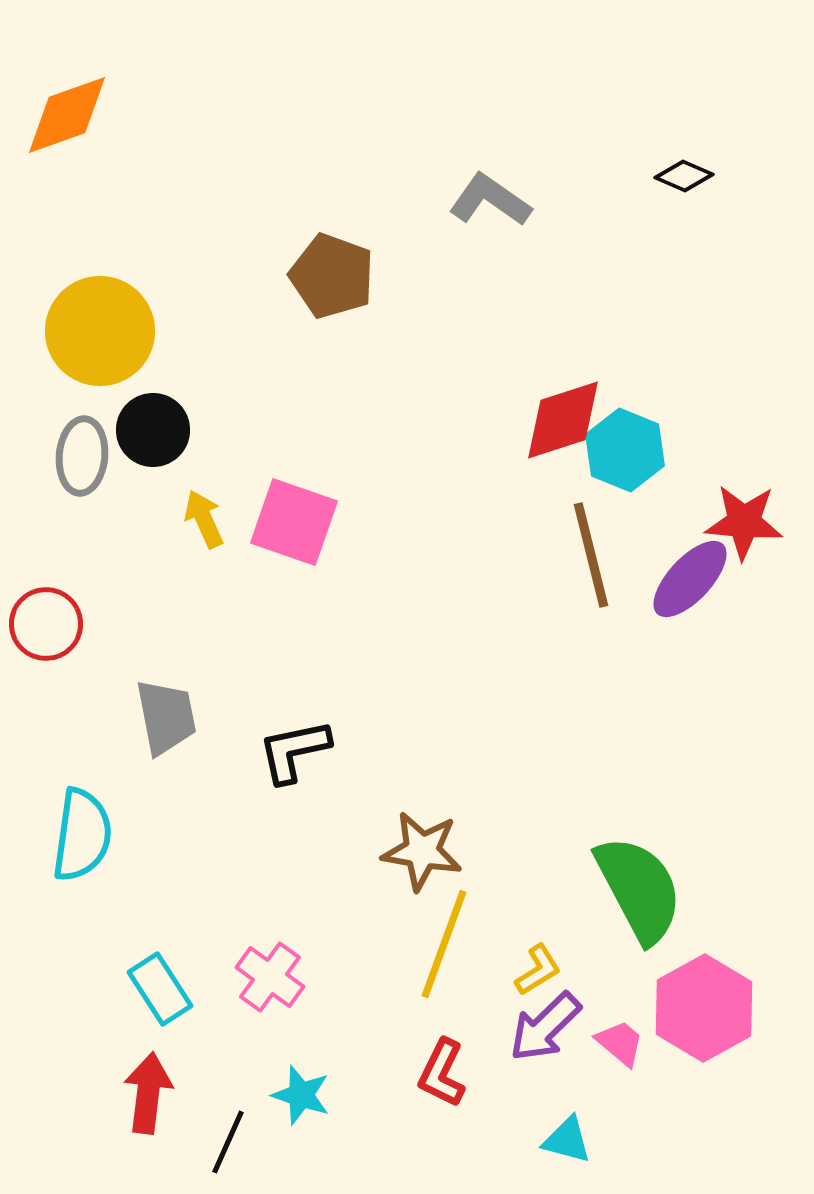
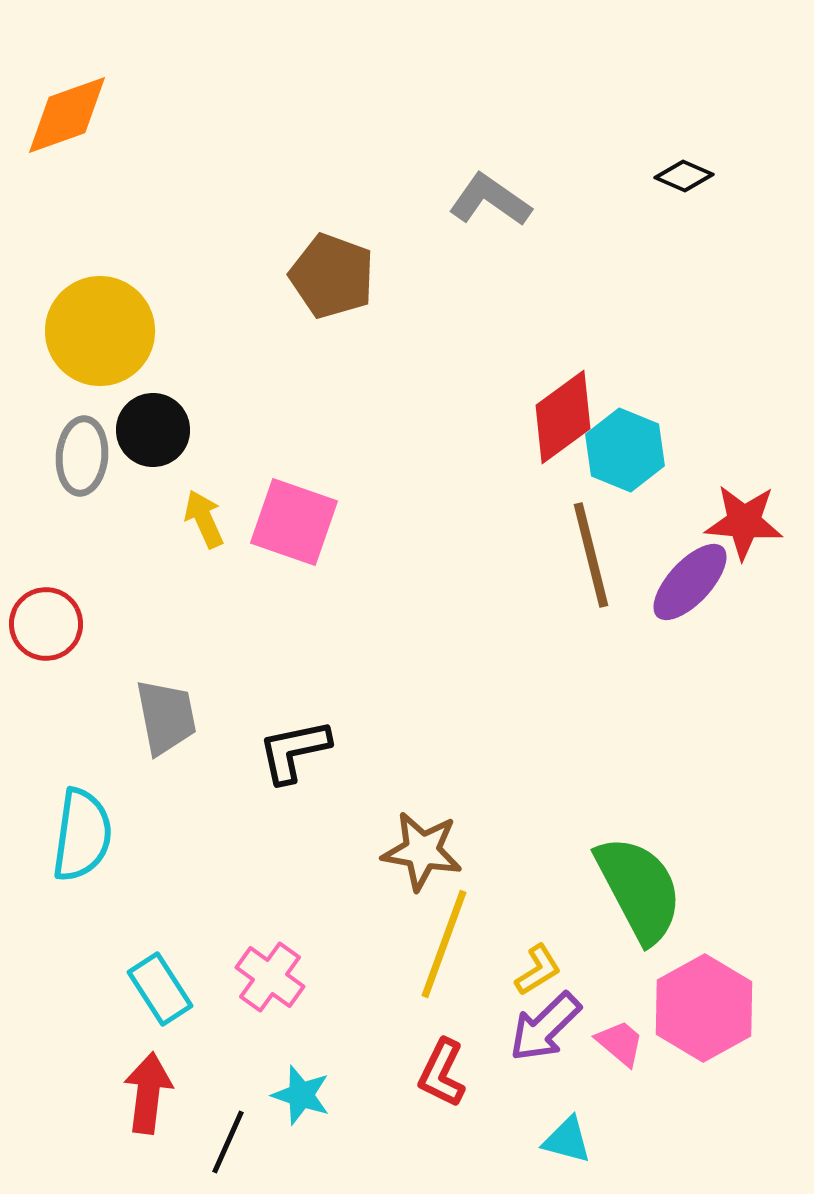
red diamond: moved 3 px up; rotated 18 degrees counterclockwise
purple ellipse: moved 3 px down
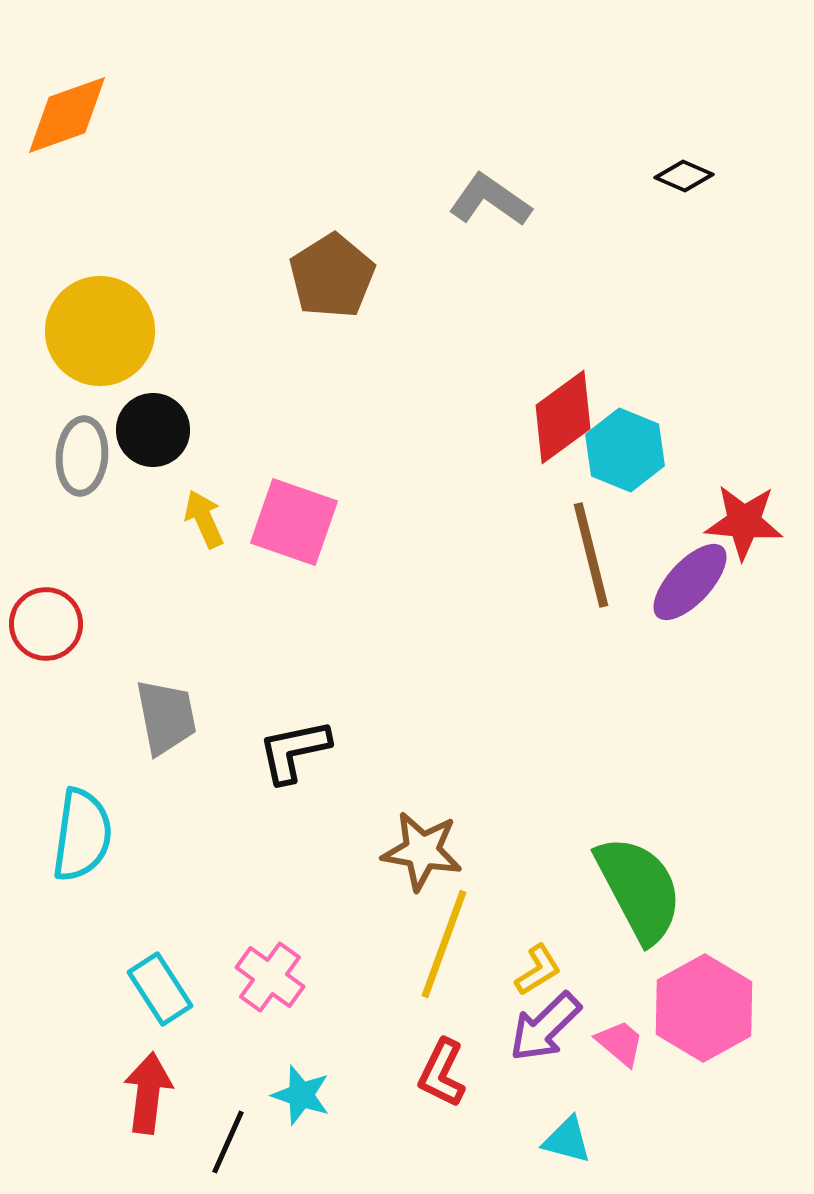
brown pentagon: rotated 20 degrees clockwise
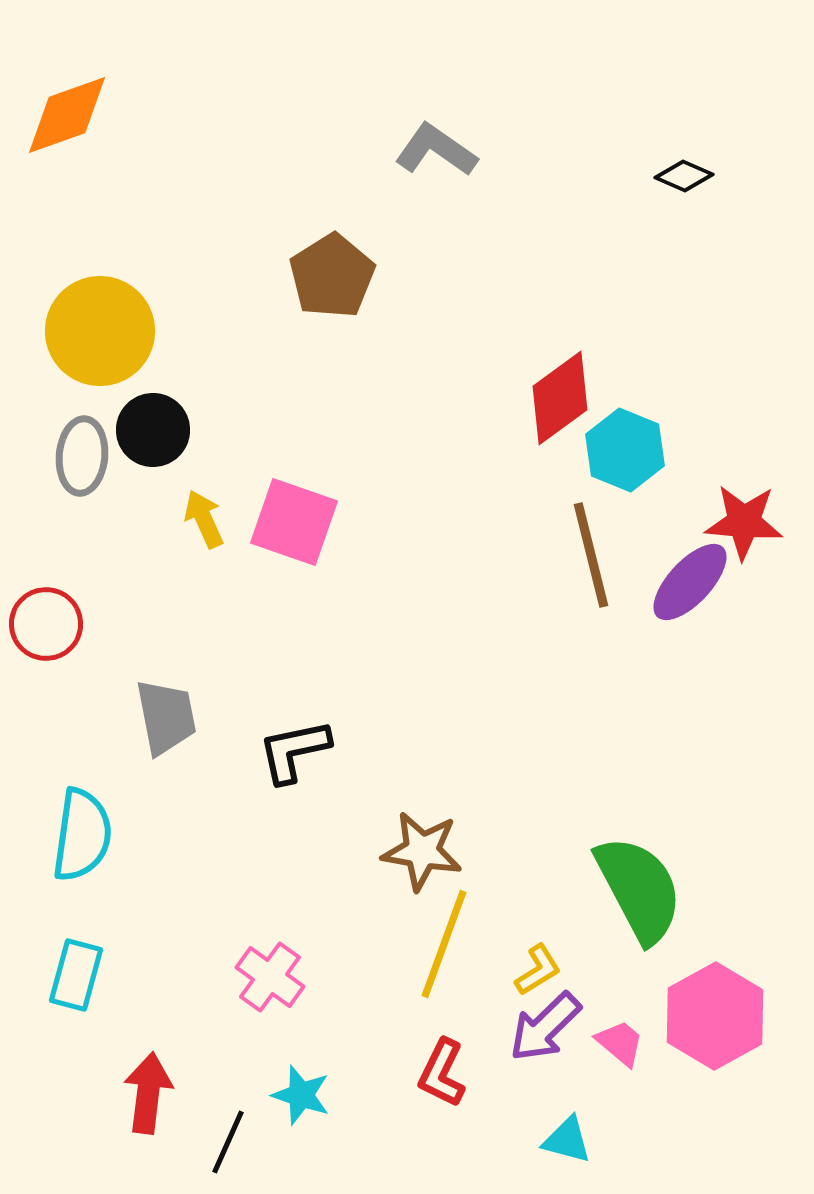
gray L-shape: moved 54 px left, 50 px up
red diamond: moved 3 px left, 19 px up
cyan rectangle: moved 84 px left, 14 px up; rotated 48 degrees clockwise
pink hexagon: moved 11 px right, 8 px down
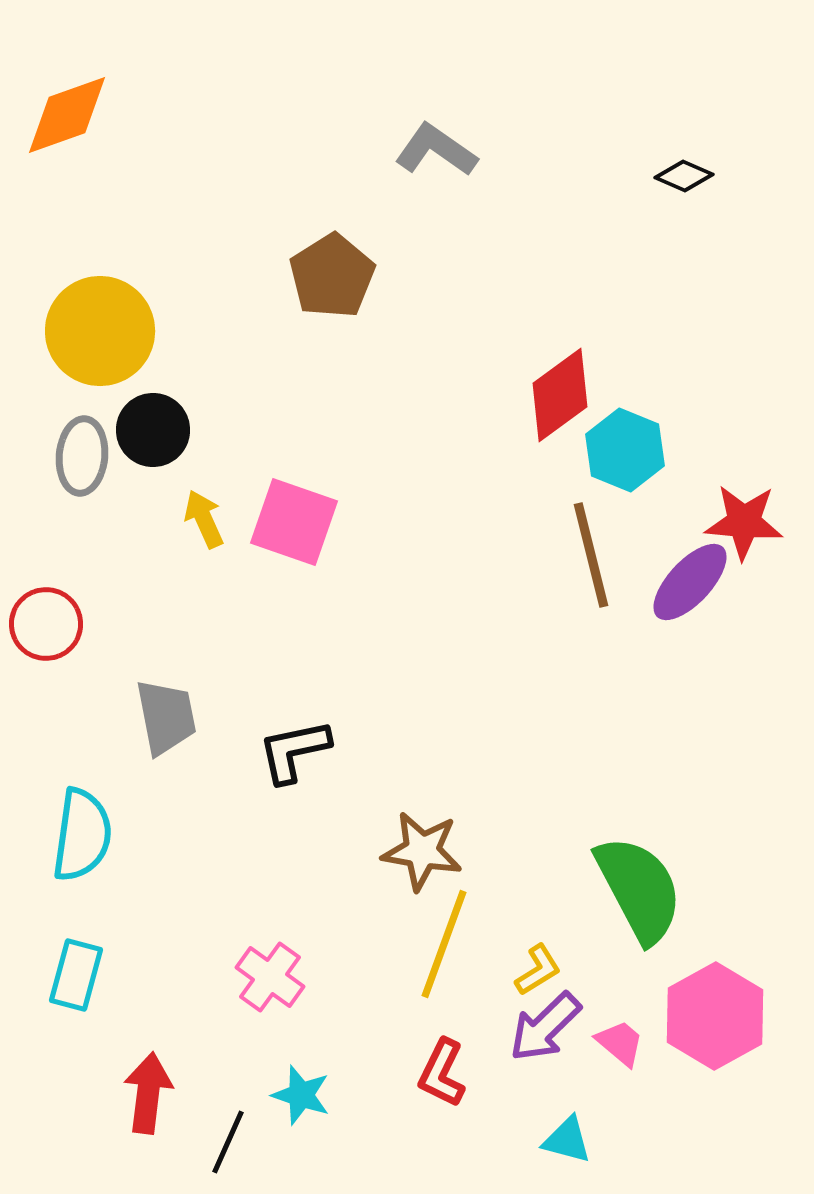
red diamond: moved 3 px up
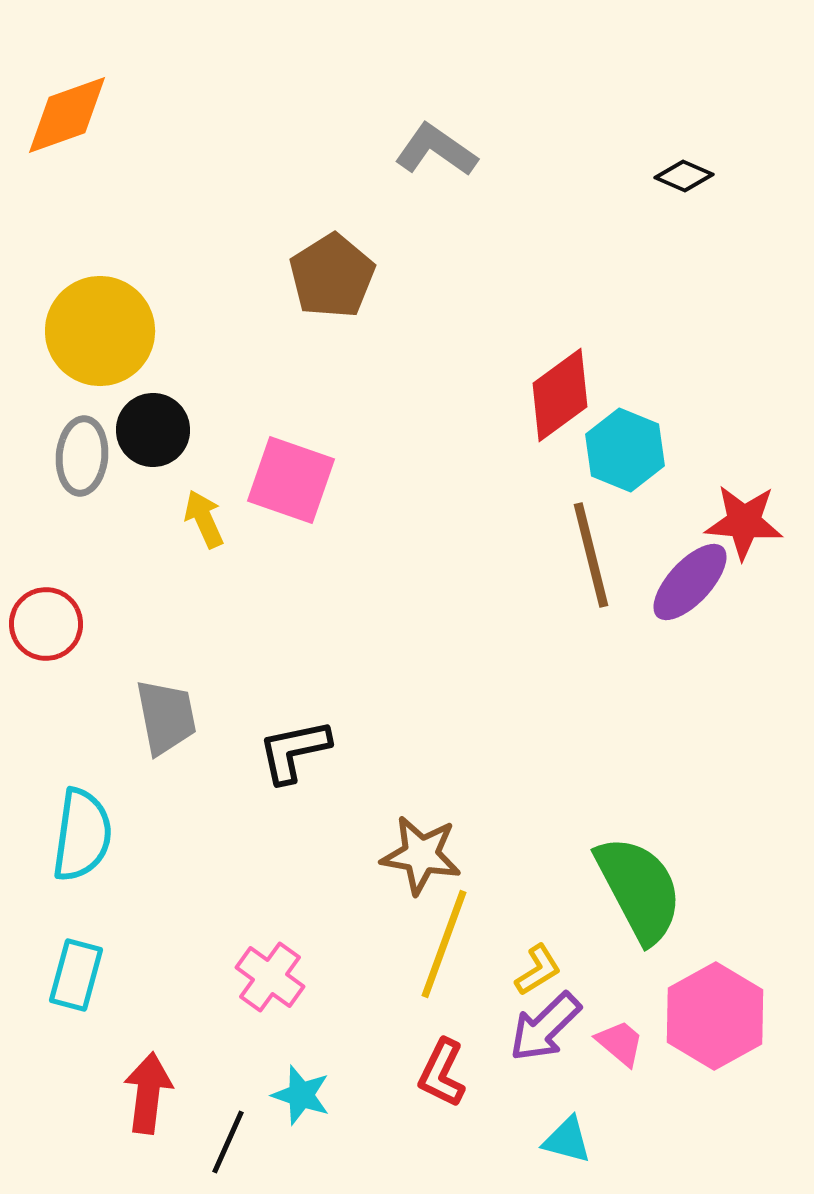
pink square: moved 3 px left, 42 px up
brown star: moved 1 px left, 4 px down
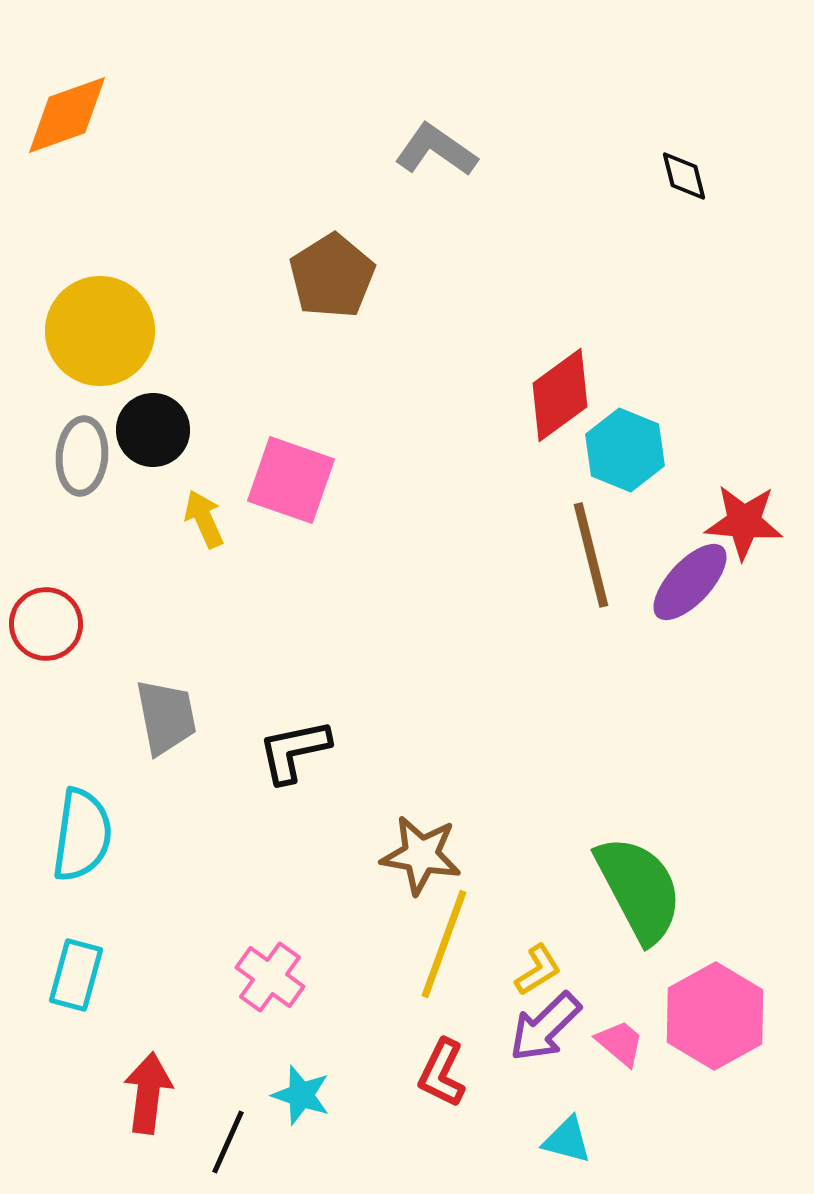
black diamond: rotated 52 degrees clockwise
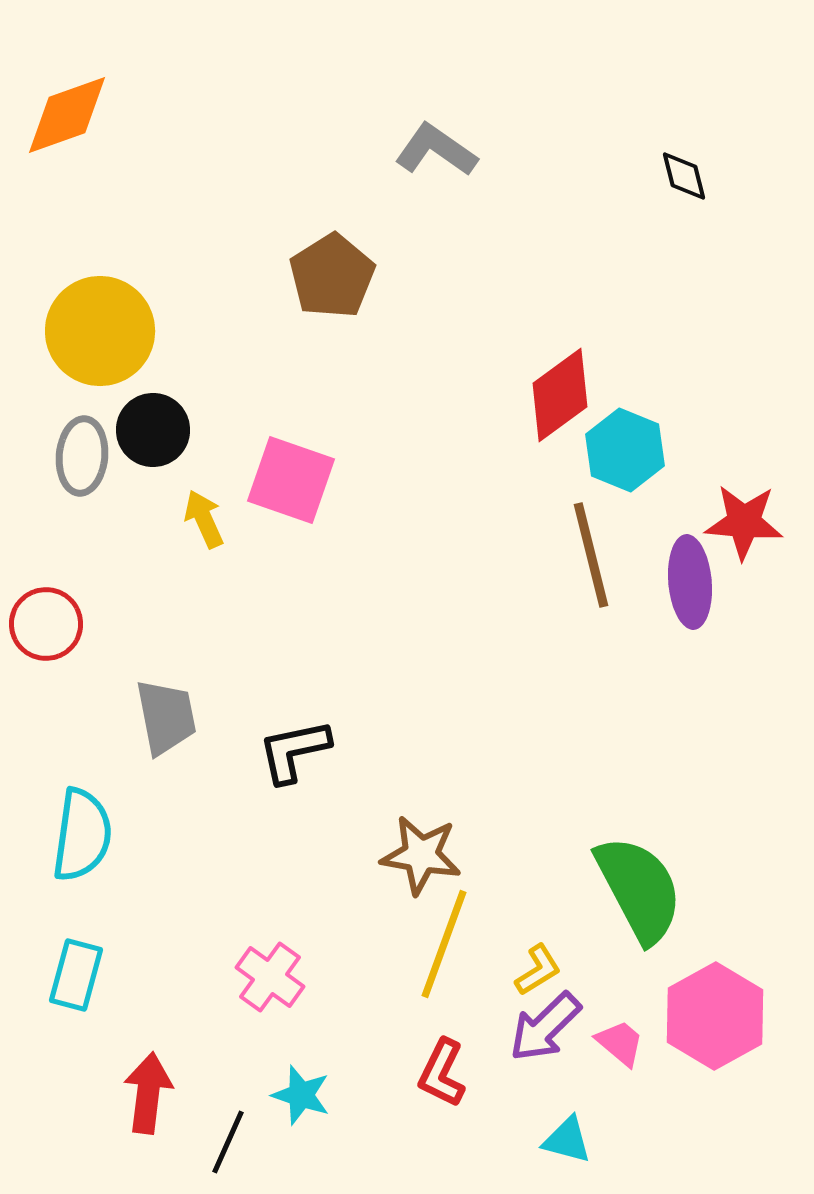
purple ellipse: rotated 48 degrees counterclockwise
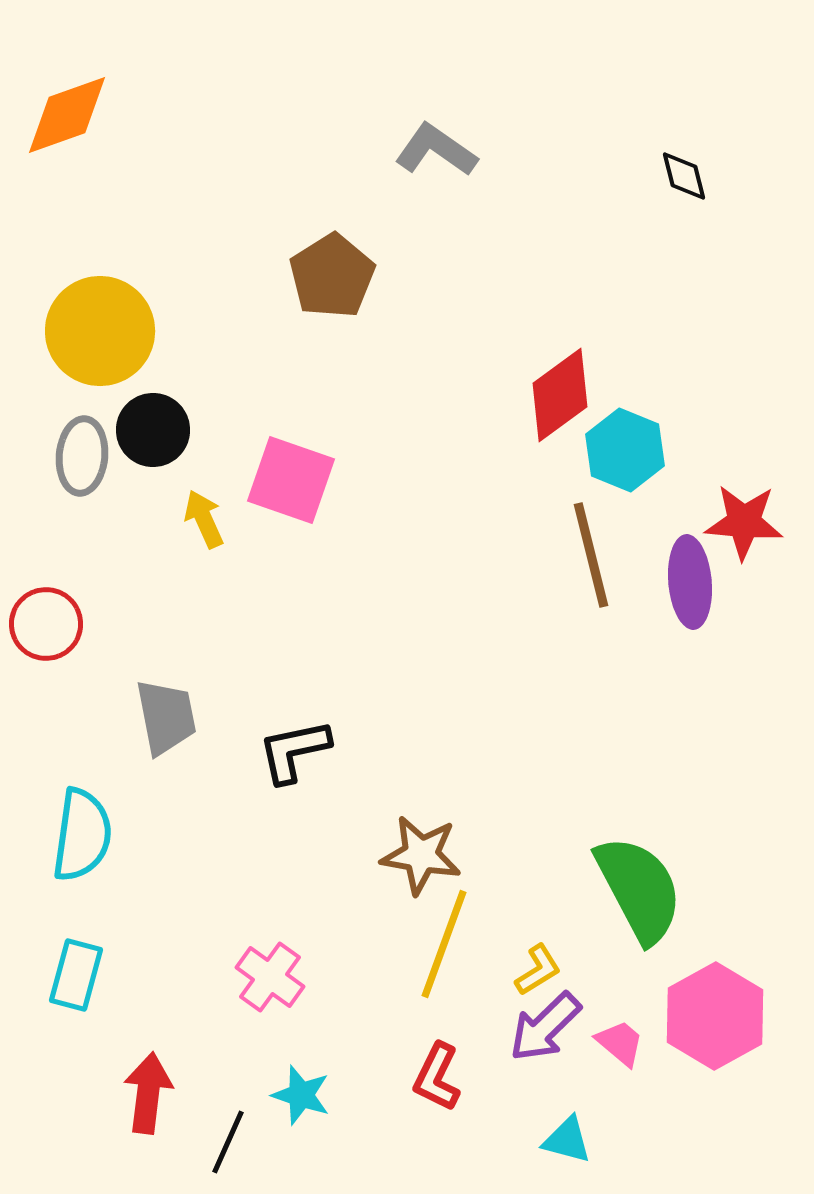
red L-shape: moved 5 px left, 4 px down
